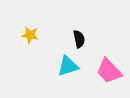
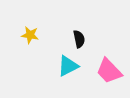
cyan triangle: rotated 10 degrees counterclockwise
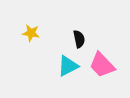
yellow star: moved 1 px right, 2 px up
pink trapezoid: moved 7 px left, 6 px up
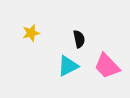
yellow star: rotated 24 degrees counterclockwise
pink trapezoid: moved 5 px right, 1 px down
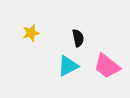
black semicircle: moved 1 px left, 1 px up
pink trapezoid: rotated 8 degrees counterclockwise
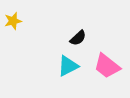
yellow star: moved 18 px left, 12 px up
black semicircle: rotated 60 degrees clockwise
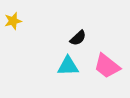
cyan triangle: rotated 25 degrees clockwise
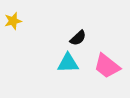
cyan triangle: moved 3 px up
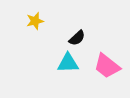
yellow star: moved 22 px right
black semicircle: moved 1 px left
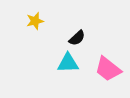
pink trapezoid: moved 1 px right, 3 px down
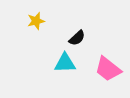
yellow star: moved 1 px right
cyan triangle: moved 3 px left
